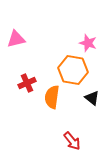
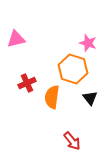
orange hexagon: moved 1 px up; rotated 8 degrees clockwise
black triangle: moved 2 px left; rotated 14 degrees clockwise
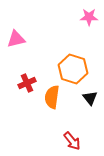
pink star: moved 1 px right, 26 px up; rotated 18 degrees counterclockwise
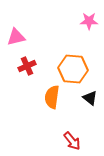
pink star: moved 4 px down
pink triangle: moved 2 px up
orange hexagon: rotated 12 degrees counterclockwise
red cross: moved 17 px up
black triangle: rotated 14 degrees counterclockwise
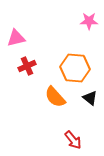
pink triangle: moved 1 px down
orange hexagon: moved 2 px right, 1 px up
orange semicircle: moved 3 px right; rotated 50 degrees counterclockwise
red arrow: moved 1 px right, 1 px up
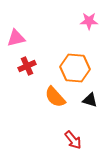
black triangle: moved 2 px down; rotated 21 degrees counterclockwise
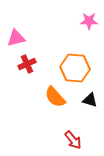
red cross: moved 2 px up
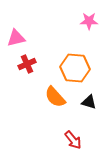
black triangle: moved 1 px left, 2 px down
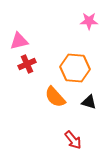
pink triangle: moved 3 px right, 3 px down
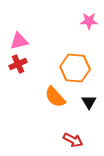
red cross: moved 9 px left
black triangle: rotated 42 degrees clockwise
red arrow: rotated 24 degrees counterclockwise
